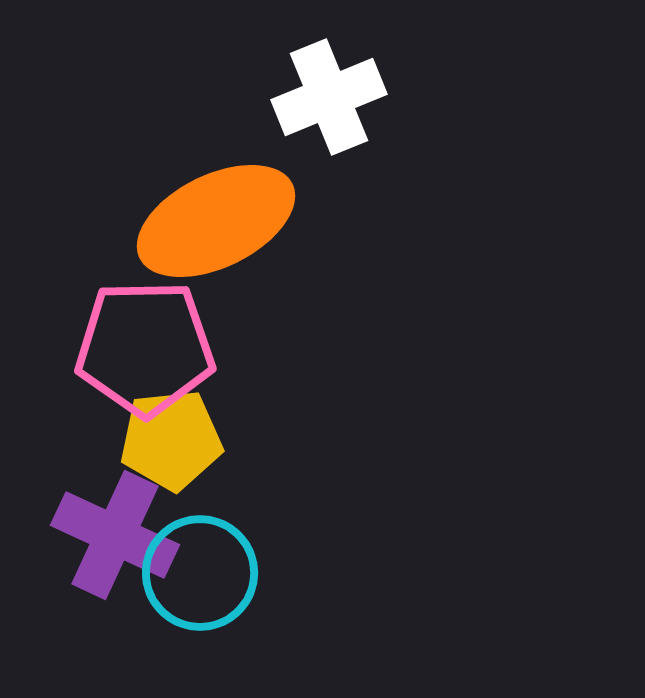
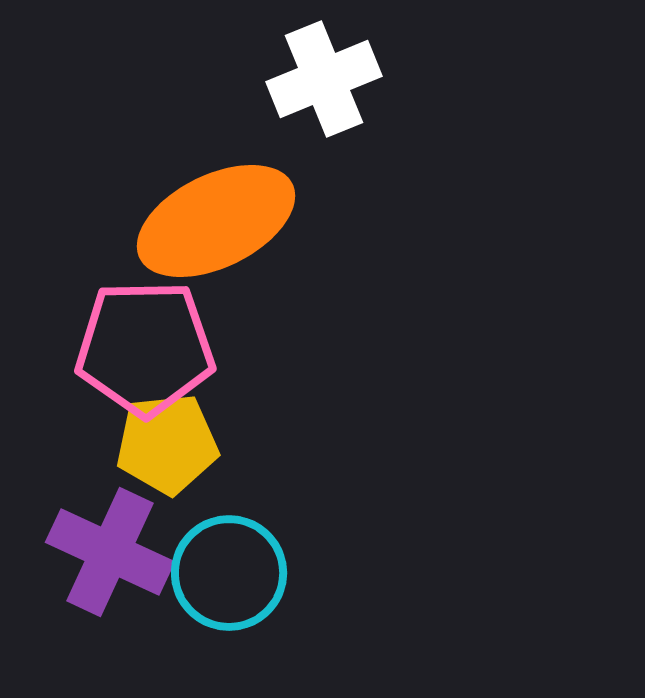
white cross: moved 5 px left, 18 px up
yellow pentagon: moved 4 px left, 4 px down
purple cross: moved 5 px left, 17 px down
cyan circle: moved 29 px right
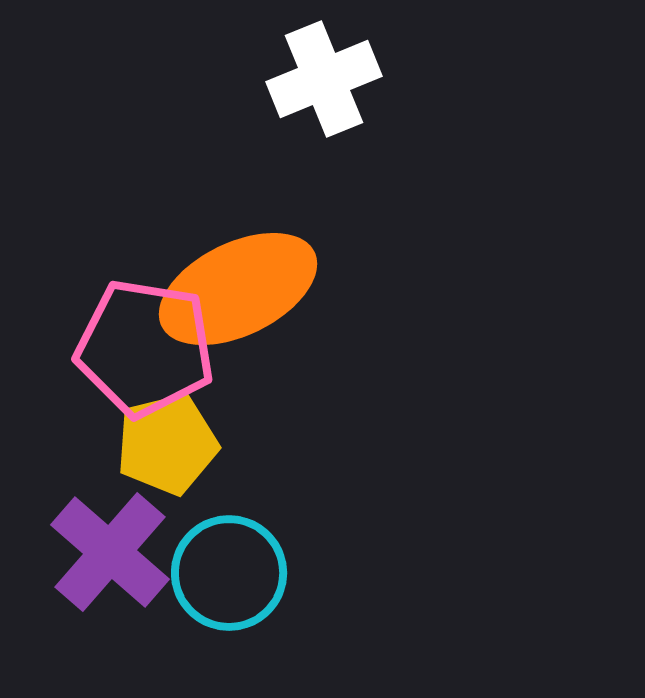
orange ellipse: moved 22 px right, 68 px down
pink pentagon: rotated 10 degrees clockwise
yellow pentagon: rotated 8 degrees counterclockwise
purple cross: rotated 16 degrees clockwise
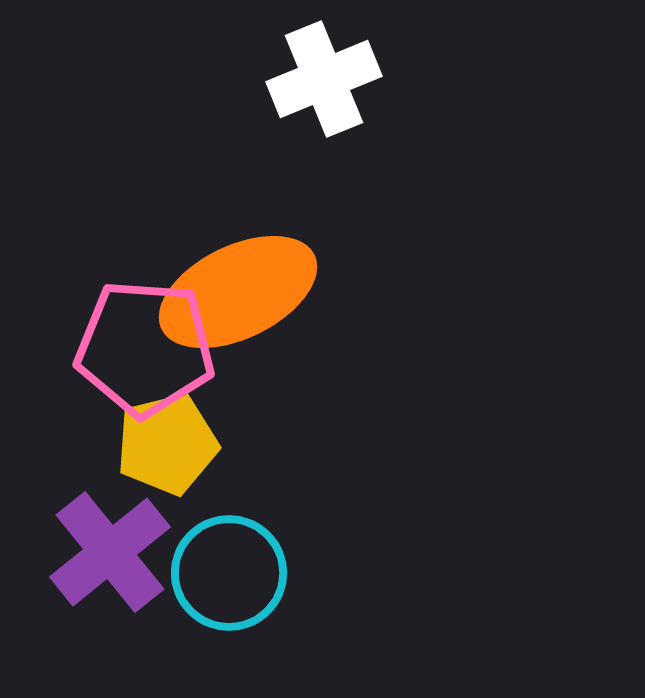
orange ellipse: moved 3 px down
pink pentagon: rotated 5 degrees counterclockwise
purple cross: rotated 10 degrees clockwise
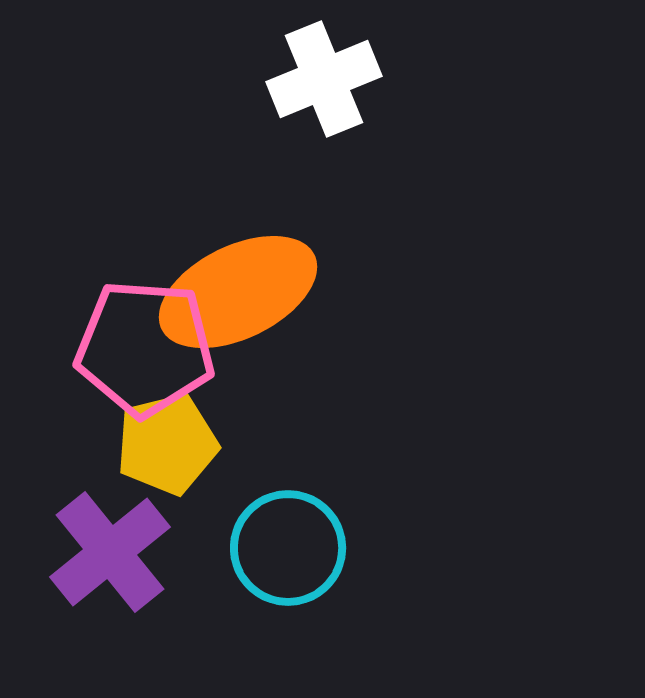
cyan circle: moved 59 px right, 25 px up
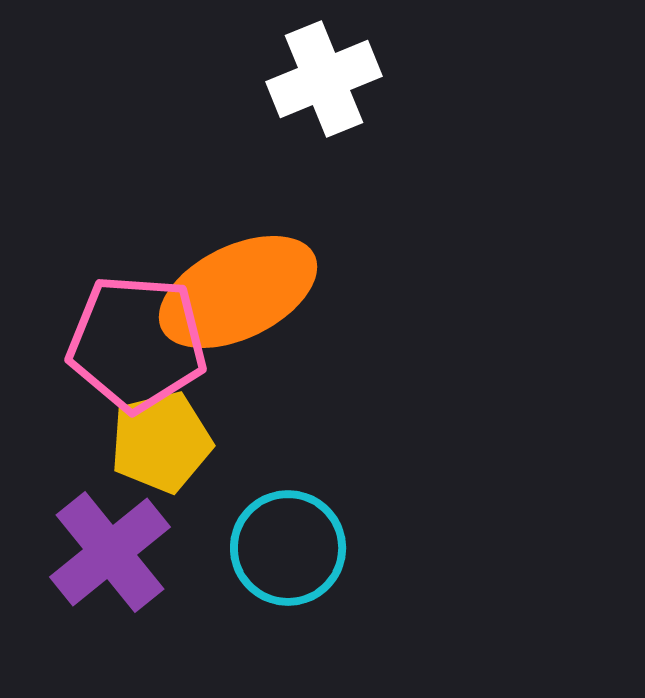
pink pentagon: moved 8 px left, 5 px up
yellow pentagon: moved 6 px left, 2 px up
